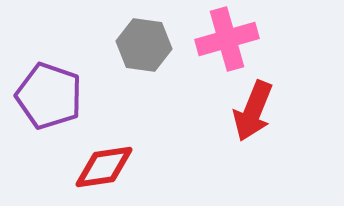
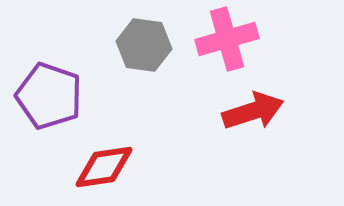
red arrow: rotated 130 degrees counterclockwise
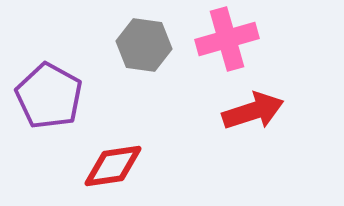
purple pentagon: rotated 10 degrees clockwise
red diamond: moved 9 px right, 1 px up
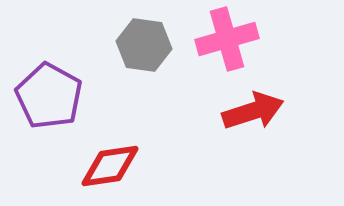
red diamond: moved 3 px left
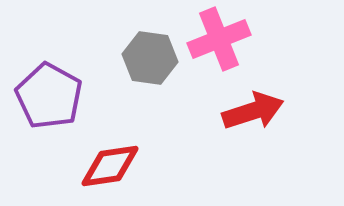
pink cross: moved 8 px left; rotated 6 degrees counterclockwise
gray hexagon: moved 6 px right, 13 px down
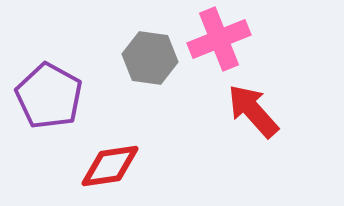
red arrow: rotated 114 degrees counterclockwise
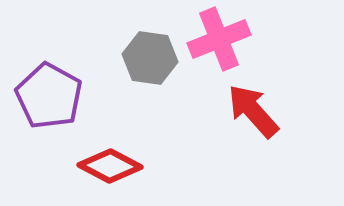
red diamond: rotated 36 degrees clockwise
